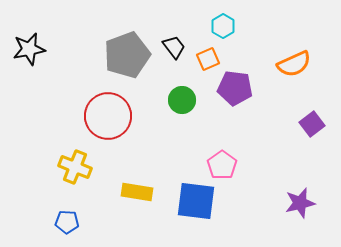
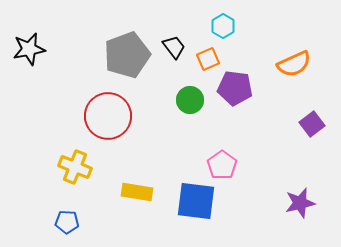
green circle: moved 8 px right
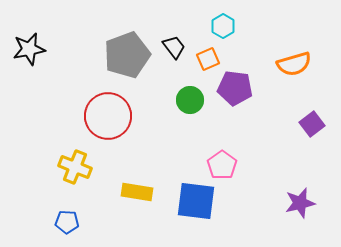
orange semicircle: rotated 8 degrees clockwise
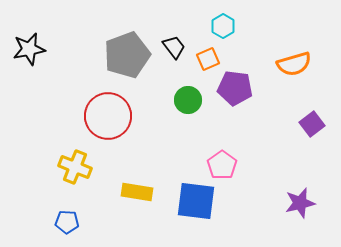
green circle: moved 2 px left
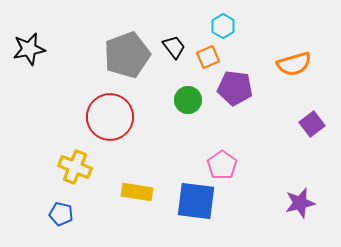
orange square: moved 2 px up
red circle: moved 2 px right, 1 px down
blue pentagon: moved 6 px left, 8 px up; rotated 10 degrees clockwise
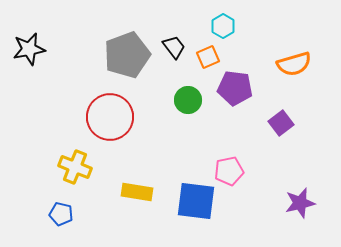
purple square: moved 31 px left, 1 px up
pink pentagon: moved 7 px right, 6 px down; rotated 24 degrees clockwise
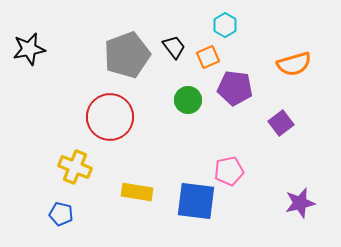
cyan hexagon: moved 2 px right, 1 px up
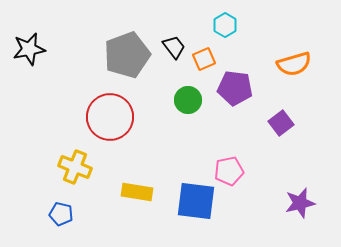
orange square: moved 4 px left, 2 px down
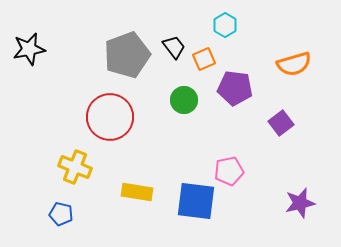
green circle: moved 4 px left
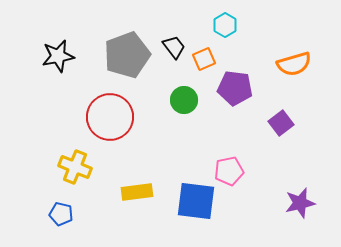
black star: moved 29 px right, 7 px down
yellow rectangle: rotated 16 degrees counterclockwise
